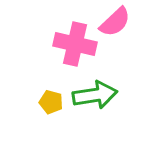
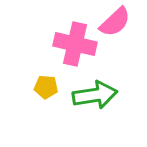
yellow pentagon: moved 5 px left, 15 px up; rotated 10 degrees counterclockwise
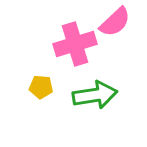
pink cross: rotated 30 degrees counterclockwise
yellow pentagon: moved 5 px left
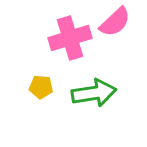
pink cross: moved 5 px left, 6 px up
green arrow: moved 1 px left, 2 px up
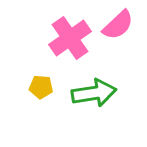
pink semicircle: moved 3 px right, 3 px down
pink cross: rotated 18 degrees counterclockwise
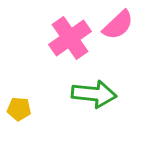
yellow pentagon: moved 22 px left, 22 px down
green arrow: moved 1 px down; rotated 15 degrees clockwise
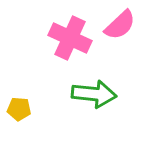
pink semicircle: moved 2 px right
pink cross: rotated 30 degrees counterclockwise
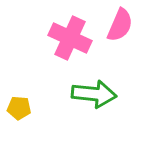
pink semicircle: rotated 24 degrees counterclockwise
yellow pentagon: moved 1 px up
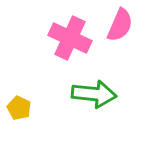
yellow pentagon: rotated 20 degrees clockwise
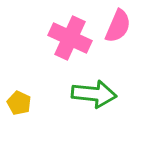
pink semicircle: moved 2 px left, 1 px down
yellow pentagon: moved 5 px up
